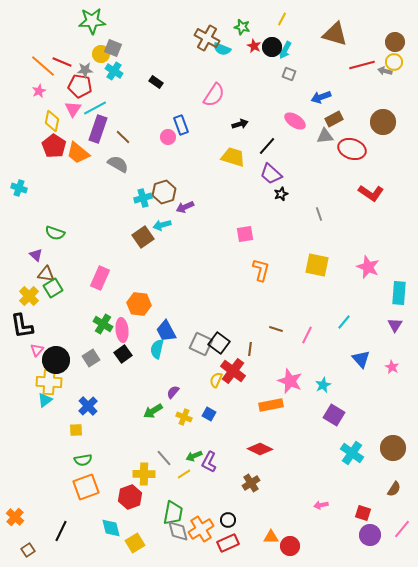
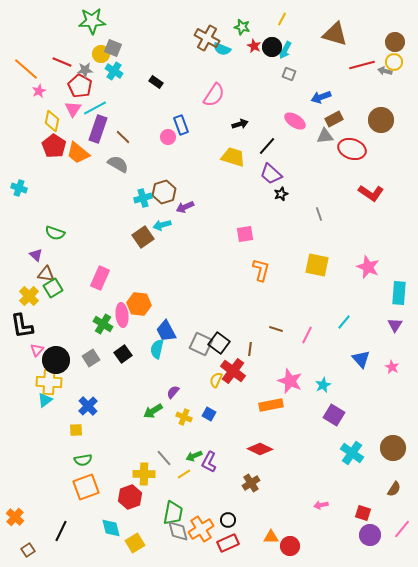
orange line at (43, 66): moved 17 px left, 3 px down
red pentagon at (80, 86): rotated 20 degrees clockwise
brown circle at (383, 122): moved 2 px left, 2 px up
pink ellipse at (122, 330): moved 15 px up
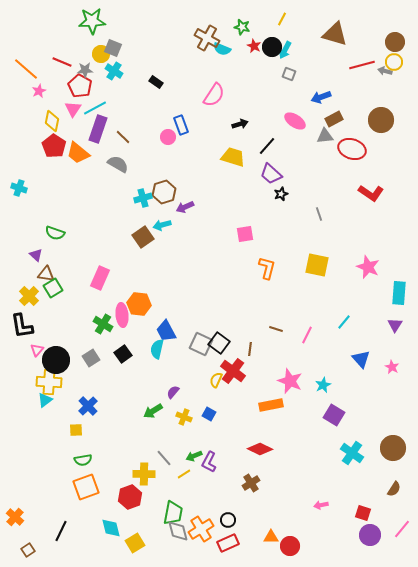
orange L-shape at (261, 270): moved 6 px right, 2 px up
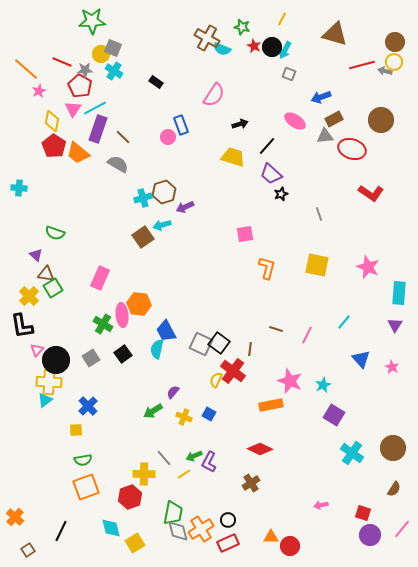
cyan cross at (19, 188): rotated 14 degrees counterclockwise
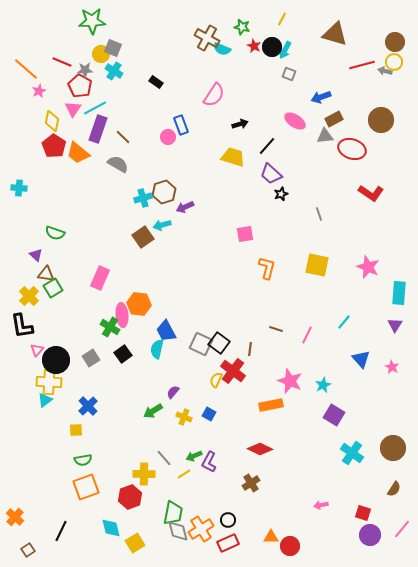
green cross at (103, 324): moved 7 px right, 3 px down
